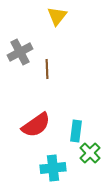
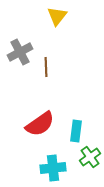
brown line: moved 1 px left, 2 px up
red semicircle: moved 4 px right, 1 px up
green cross: moved 4 px down; rotated 10 degrees clockwise
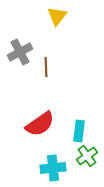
cyan rectangle: moved 3 px right
green cross: moved 3 px left, 1 px up
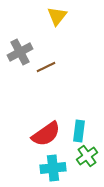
brown line: rotated 66 degrees clockwise
red semicircle: moved 6 px right, 10 px down
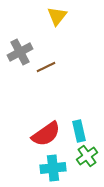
cyan rectangle: rotated 20 degrees counterclockwise
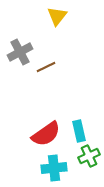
green cross: moved 2 px right; rotated 10 degrees clockwise
cyan cross: moved 1 px right
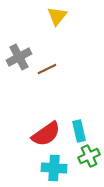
gray cross: moved 1 px left, 5 px down
brown line: moved 1 px right, 2 px down
cyan cross: rotated 10 degrees clockwise
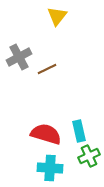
red semicircle: rotated 128 degrees counterclockwise
cyan cross: moved 4 px left
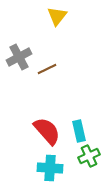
red semicircle: moved 1 px right, 3 px up; rotated 32 degrees clockwise
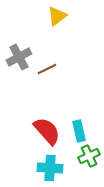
yellow triangle: rotated 15 degrees clockwise
